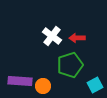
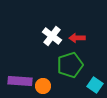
cyan square: rotated 28 degrees counterclockwise
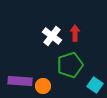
red arrow: moved 2 px left, 5 px up; rotated 91 degrees clockwise
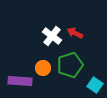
red arrow: rotated 63 degrees counterclockwise
orange circle: moved 18 px up
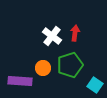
red arrow: rotated 70 degrees clockwise
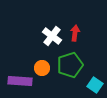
orange circle: moved 1 px left
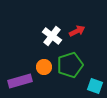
red arrow: moved 2 px right, 2 px up; rotated 56 degrees clockwise
orange circle: moved 2 px right, 1 px up
purple rectangle: rotated 20 degrees counterclockwise
cyan square: moved 1 px down; rotated 14 degrees counterclockwise
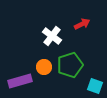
red arrow: moved 5 px right, 7 px up
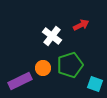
red arrow: moved 1 px left, 1 px down
orange circle: moved 1 px left, 1 px down
purple rectangle: rotated 10 degrees counterclockwise
cyan square: moved 2 px up
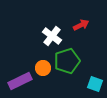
green pentagon: moved 3 px left, 4 px up
